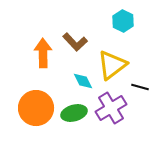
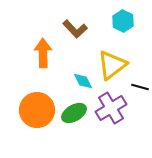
brown L-shape: moved 13 px up
orange circle: moved 1 px right, 2 px down
green ellipse: rotated 15 degrees counterclockwise
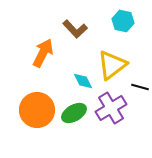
cyan hexagon: rotated 15 degrees counterclockwise
orange arrow: rotated 28 degrees clockwise
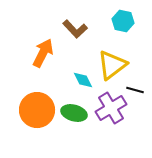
cyan diamond: moved 1 px up
black line: moved 5 px left, 3 px down
green ellipse: rotated 45 degrees clockwise
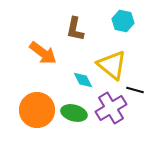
brown L-shape: rotated 55 degrees clockwise
orange arrow: rotated 100 degrees clockwise
yellow triangle: rotated 44 degrees counterclockwise
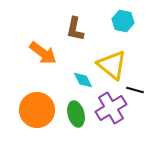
green ellipse: moved 2 px right, 1 px down; rotated 60 degrees clockwise
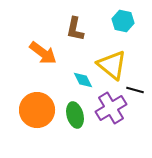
green ellipse: moved 1 px left, 1 px down
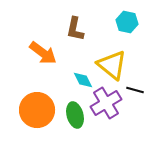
cyan hexagon: moved 4 px right, 1 px down
purple cross: moved 5 px left, 5 px up
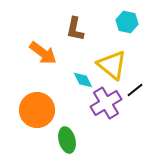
black line: rotated 54 degrees counterclockwise
green ellipse: moved 8 px left, 25 px down
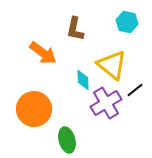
cyan diamond: rotated 25 degrees clockwise
orange circle: moved 3 px left, 1 px up
